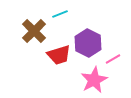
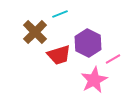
brown cross: moved 1 px right, 1 px down
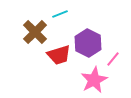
pink line: rotated 21 degrees counterclockwise
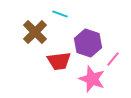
cyan line: rotated 42 degrees clockwise
purple hexagon: rotated 8 degrees counterclockwise
red trapezoid: moved 6 px down; rotated 10 degrees clockwise
pink star: moved 2 px left, 1 px up; rotated 24 degrees counterclockwise
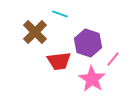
pink star: rotated 12 degrees clockwise
